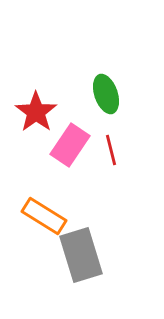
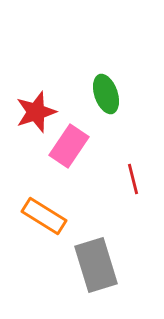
red star: rotated 18 degrees clockwise
pink rectangle: moved 1 px left, 1 px down
red line: moved 22 px right, 29 px down
gray rectangle: moved 15 px right, 10 px down
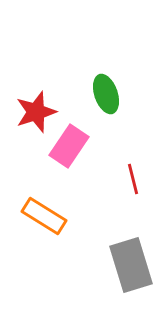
gray rectangle: moved 35 px right
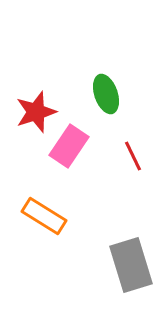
red line: moved 23 px up; rotated 12 degrees counterclockwise
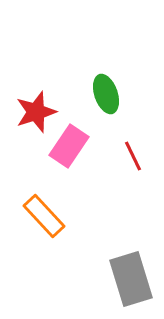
orange rectangle: rotated 15 degrees clockwise
gray rectangle: moved 14 px down
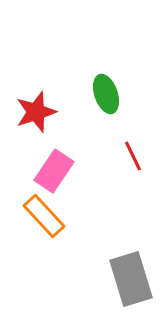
pink rectangle: moved 15 px left, 25 px down
